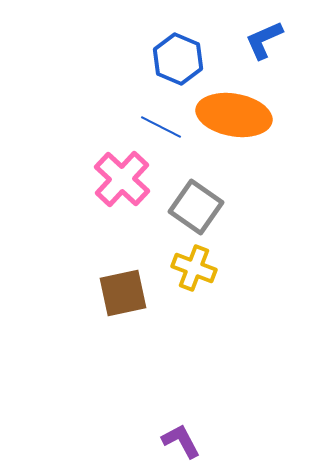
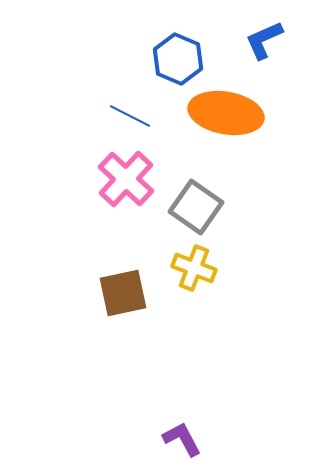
orange ellipse: moved 8 px left, 2 px up
blue line: moved 31 px left, 11 px up
pink cross: moved 4 px right
purple L-shape: moved 1 px right, 2 px up
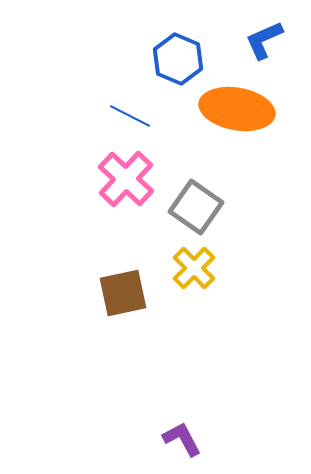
orange ellipse: moved 11 px right, 4 px up
yellow cross: rotated 24 degrees clockwise
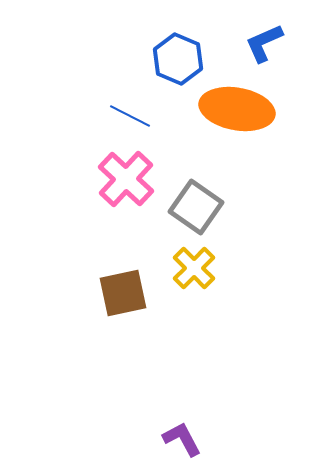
blue L-shape: moved 3 px down
